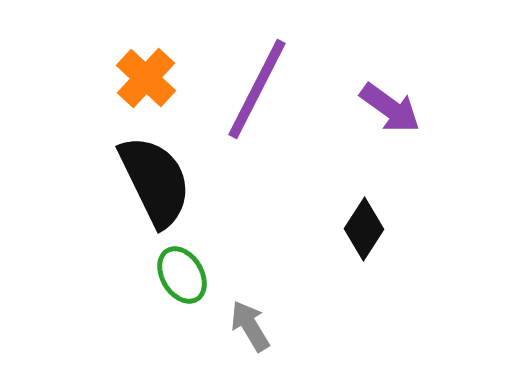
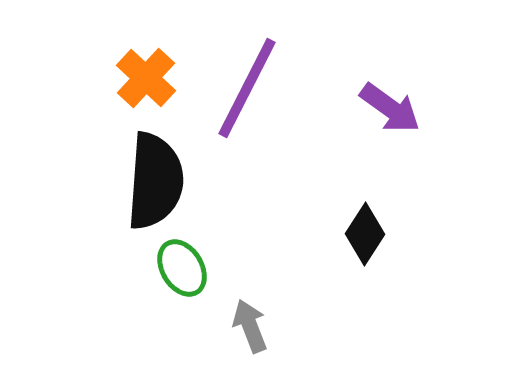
purple line: moved 10 px left, 1 px up
black semicircle: rotated 30 degrees clockwise
black diamond: moved 1 px right, 5 px down
green ellipse: moved 7 px up
gray arrow: rotated 10 degrees clockwise
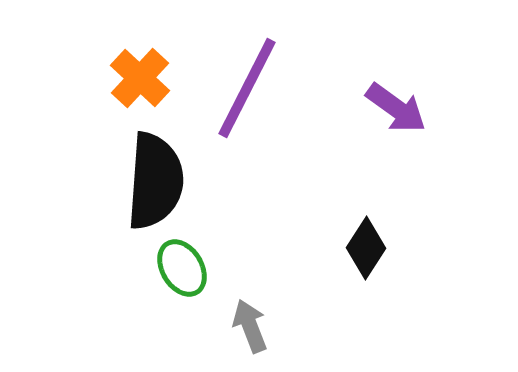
orange cross: moved 6 px left
purple arrow: moved 6 px right
black diamond: moved 1 px right, 14 px down
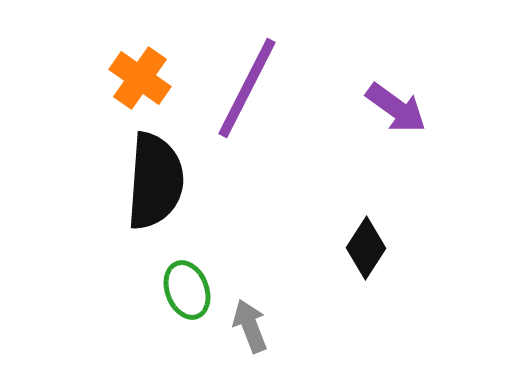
orange cross: rotated 8 degrees counterclockwise
green ellipse: moved 5 px right, 22 px down; rotated 10 degrees clockwise
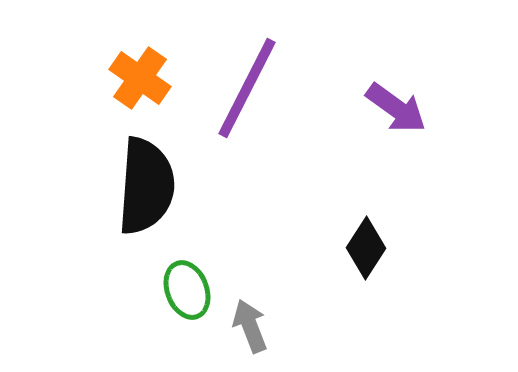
black semicircle: moved 9 px left, 5 px down
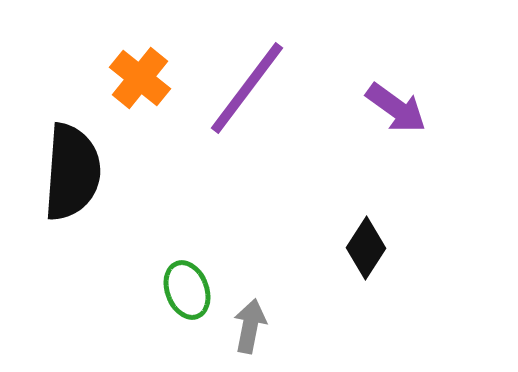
orange cross: rotated 4 degrees clockwise
purple line: rotated 10 degrees clockwise
black semicircle: moved 74 px left, 14 px up
gray arrow: rotated 32 degrees clockwise
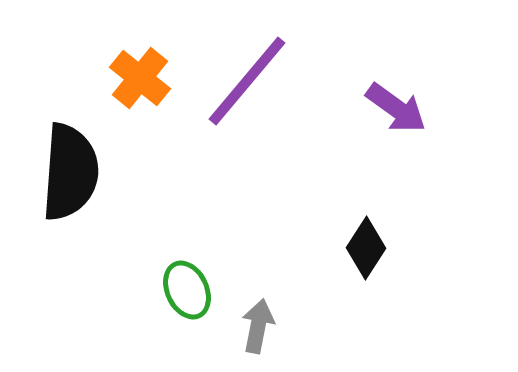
purple line: moved 7 px up; rotated 3 degrees clockwise
black semicircle: moved 2 px left
green ellipse: rotated 4 degrees counterclockwise
gray arrow: moved 8 px right
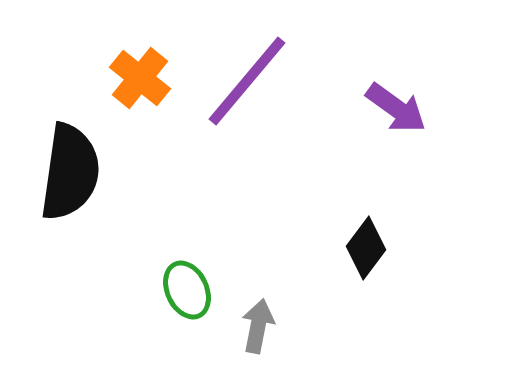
black semicircle: rotated 4 degrees clockwise
black diamond: rotated 4 degrees clockwise
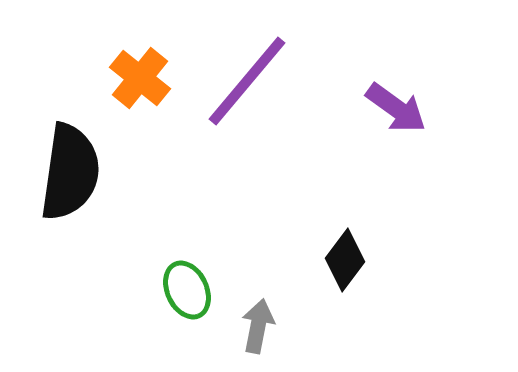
black diamond: moved 21 px left, 12 px down
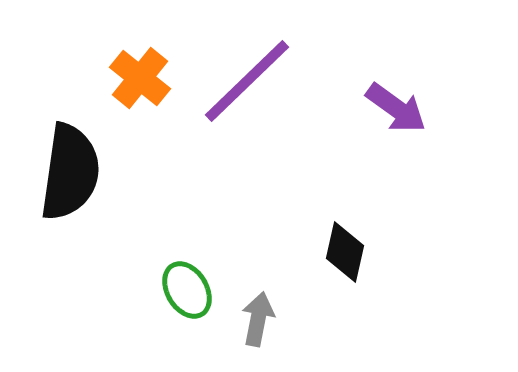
purple line: rotated 6 degrees clockwise
black diamond: moved 8 px up; rotated 24 degrees counterclockwise
green ellipse: rotated 6 degrees counterclockwise
gray arrow: moved 7 px up
